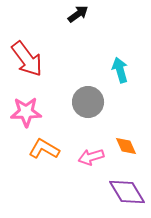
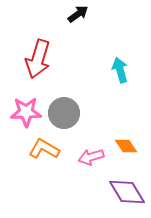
red arrow: moved 11 px right; rotated 54 degrees clockwise
gray circle: moved 24 px left, 11 px down
orange diamond: rotated 10 degrees counterclockwise
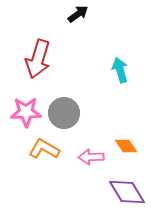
pink arrow: rotated 15 degrees clockwise
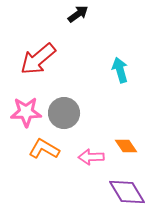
red arrow: rotated 33 degrees clockwise
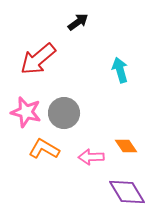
black arrow: moved 8 px down
pink star: rotated 16 degrees clockwise
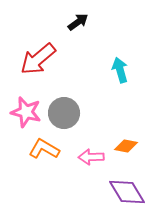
orange diamond: rotated 45 degrees counterclockwise
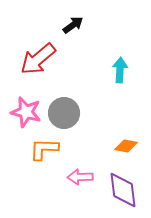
black arrow: moved 5 px left, 3 px down
cyan arrow: rotated 20 degrees clockwise
orange L-shape: rotated 28 degrees counterclockwise
pink arrow: moved 11 px left, 20 px down
purple diamond: moved 4 px left, 2 px up; rotated 24 degrees clockwise
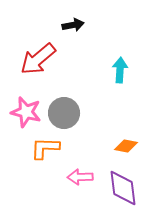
black arrow: rotated 25 degrees clockwise
orange L-shape: moved 1 px right, 1 px up
purple diamond: moved 2 px up
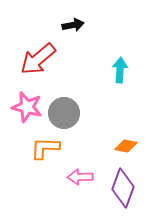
pink star: moved 1 px right, 5 px up
purple diamond: rotated 27 degrees clockwise
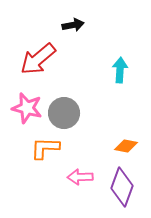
pink star: moved 1 px down
purple diamond: moved 1 px left, 1 px up
